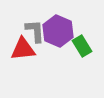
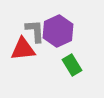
purple hexagon: rotated 12 degrees clockwise
green rectangle: moved 10 px left, 19 px down
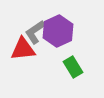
gray L-shape: moved 1 px down; rotated 120 degrees counterclockwise
green rectangle: moved 1 px right, 2 px down
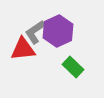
green rectangle: rotated 15 degrees counterclockwise
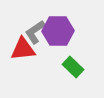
purple hexagon: rotated 24 degrees clockwise
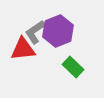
purple hexagon: rotated 20 degrees counterclockwise
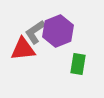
green rectangle: moved 5 px right, 3 px up; rotated 55 degrees clockwise
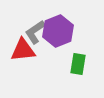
red triangle: moved 1 px down
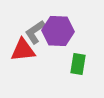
purple hexagon: rotated 24 degrees clockwise
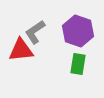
purple hexagon: moved 20 px right; rotated 16 degrees clockwise
red triangle: moved 2 px left
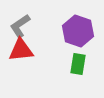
gray L-shape: moved 15 px left, 6 px up
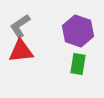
red triangle: moved 1 px down
